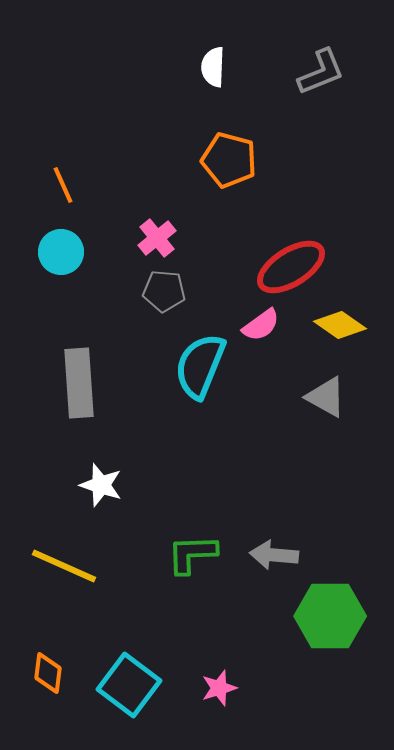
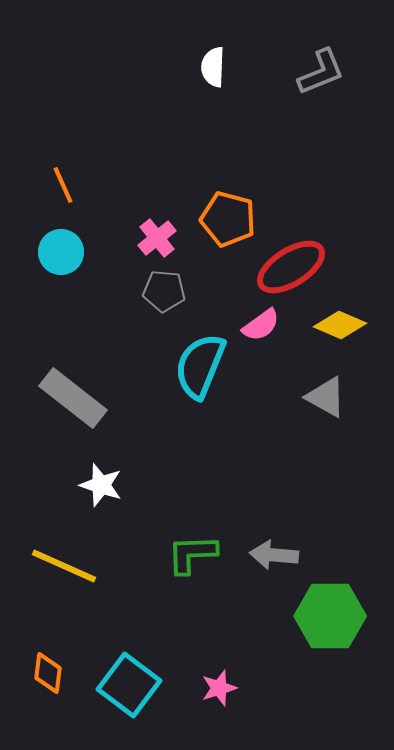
orange pentagon: moved 1 px left, 59 px down
yellow diamond: rotated 12 degrees counterclockwise
gray rectangle: moved 6 px left, 15 px down; rotated 48 degrees counterclockwise
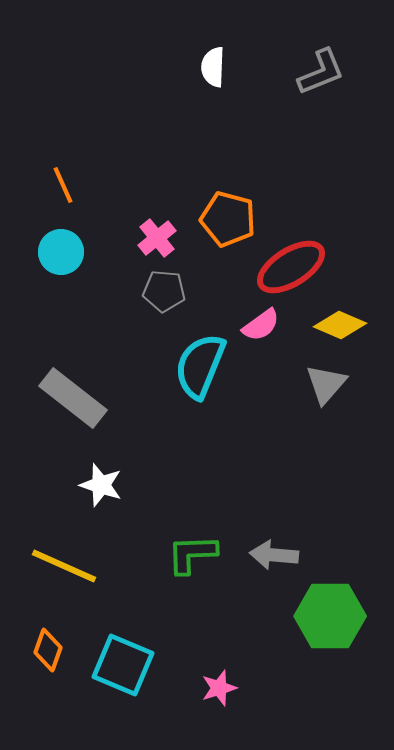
gray triangle: moved 13 px up; rotated 42 degrees clockwise
orange diamond: moved 23 px up; rotated 12 degrees clockwise
cyan square: moved 6 px left, 20 px up; rotated 14 degrees counterclockwise
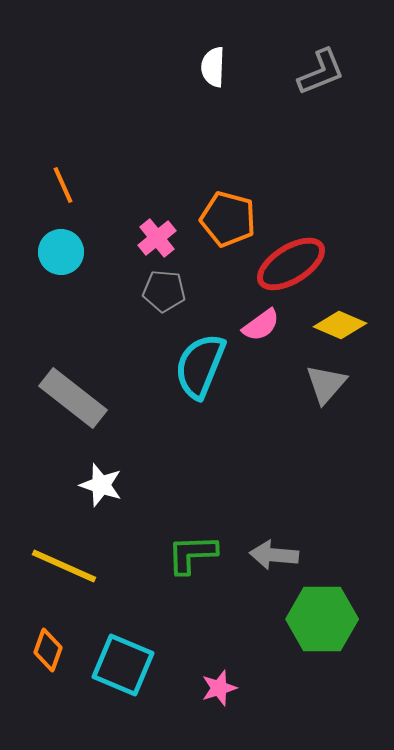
red ellipse: moved 3 px up
green hexagon: moved 8 px left, 3 px down
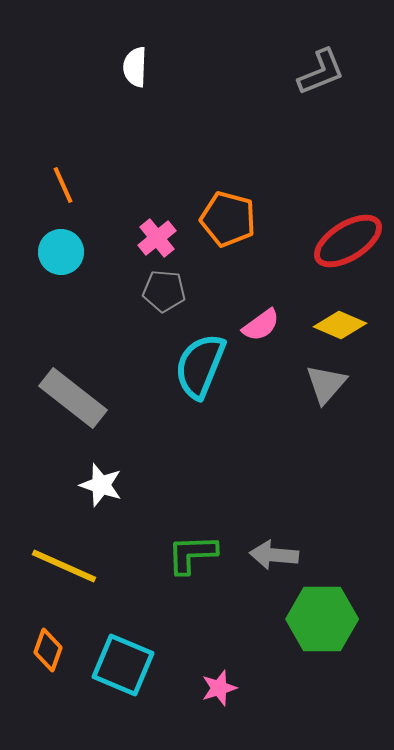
white semicircle: moved 78 px left
red ellipse: moved 57 px right, 23 px up
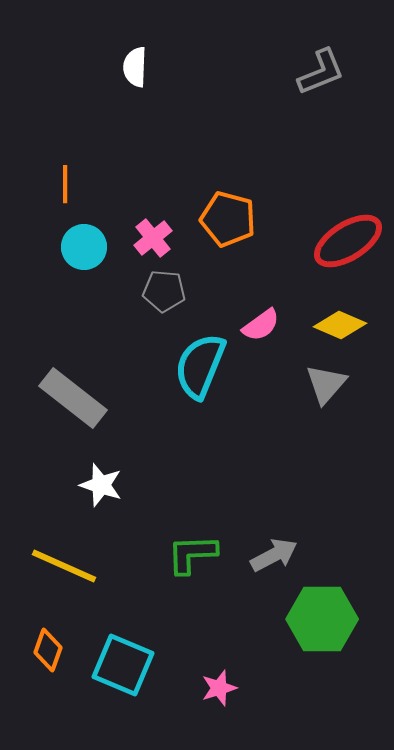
orange line: moved 2 px right, 1 px up; rotated 24 degrees clockwise
pink cross: moved 4 px left
cyan circle: moved 23 px right, 5 px up
gray arrow: rotated 147 degrees clockwise
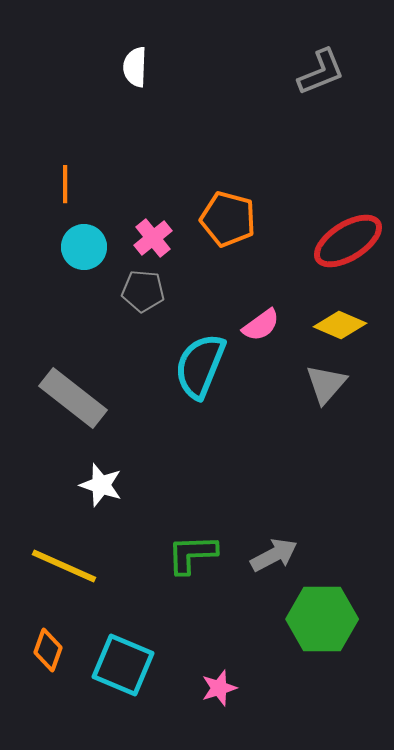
gray pentagon: moved 21 px left
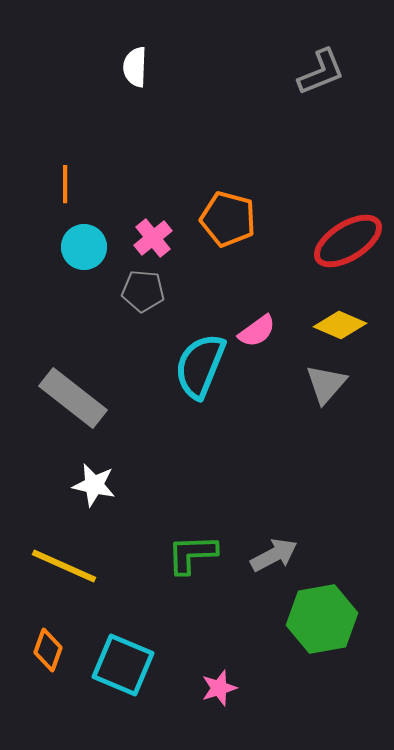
pink semicircle: moved 4 px left, 6 px down
white star: moved 7 px left; rotated 6 degrees counterclockwise
green hexagon: rotated 10 degrees counterclockwise
